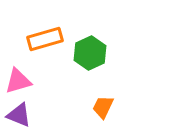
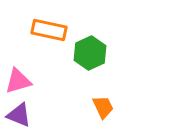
orange rectangle: moved 4 px right, 9 px up; rotated 28 degrees clockwise
orange trapezoid: rotated 130 degrees clockwise
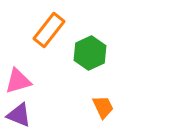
orange rectangle: rotated 64 degrees counterclockwise
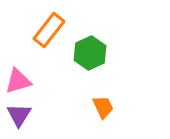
purple triangle: rotated 40 degrees clockwise
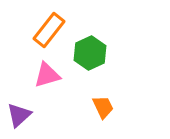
pink triangle: moved 29 px right, 6 px up
purple triangle: rotated 16 degrees clockwise
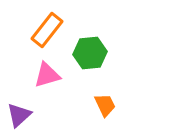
orange rectangle: moved 2 px left
green hexagon: rotated 20 degrees clockwise
orange trapezoid: moved 2 px right, 2 px up
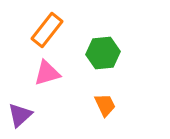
green hexagon: moved 13 px right
pink triangle: moved 2 px up
purple triangle: moved 1 px right
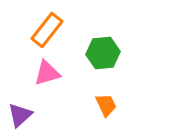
orange trapezoid: moved 1 px right
